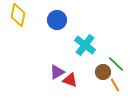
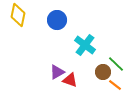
orange line: rotated 24 degrees counterclockwise
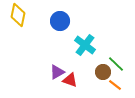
blue circle: moved 3 px right, 1 px down
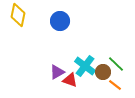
cyan cross: moved 21 px down
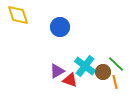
yellow diamond: rotated 30 degrees counterclockwise
blue circle: moved 6 px down
purple triangle: moved 1 px up
orange line: moved 3 px up; rotated 40 degrees clockwise
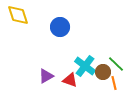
purple triangle: moved 11 px left, 5 px down
orange line: moved 1 px left, 1 px down
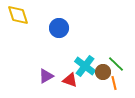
blue circle: moved 1 px left, 1 px down
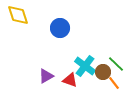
blue circle: moved 1 px right
orange line: rotated 24 degrees counterclockwise
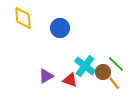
yellow diamond: moved 5 px right, 3 px down; rotated 15 degrees clockwise
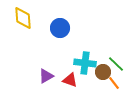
cyan cross: moved 3 px up; rotated 30 degrees counterclockwise
